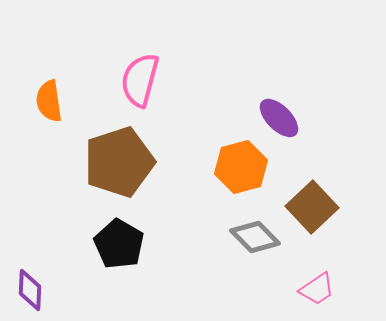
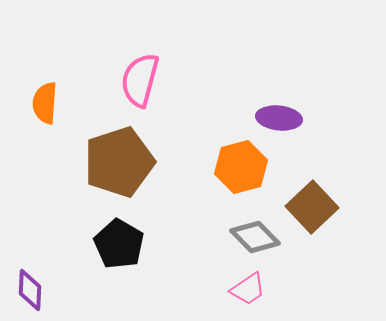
orange semicircle: moved 4 px left, 2 px down; rotated 12 degrees clockwise
purple ellipse: rotated 39 degrees counterclockwise
pink trapezoid: moved 69 px left
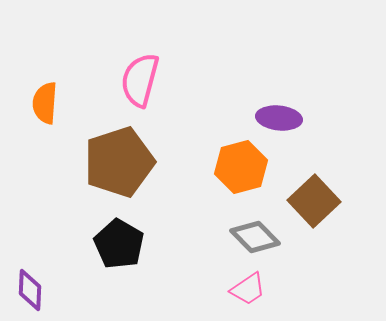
brown square: moved 2 px right, 6 px up
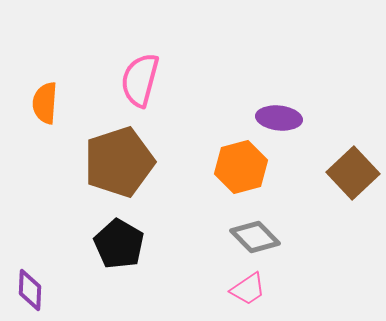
brown square: moved 39 px right, 28 px up
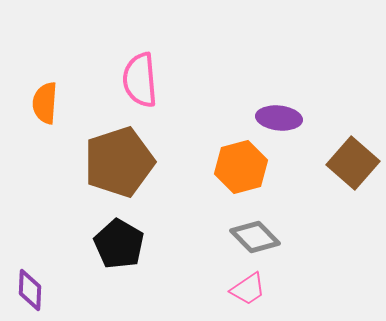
pink semicircle: rotated 20 degrees counterclockwise
brown square: moved 10 px up; rotated 6 degrees counterclockwise
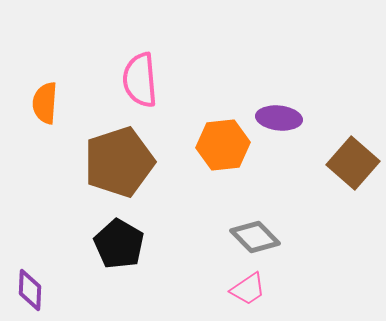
orange hexagon: moved 18 px left, 22 px up; rotated 9 degrees clockwise
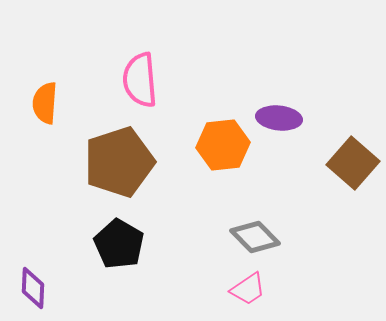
purple diamond: moved 3 px right, 2 px up
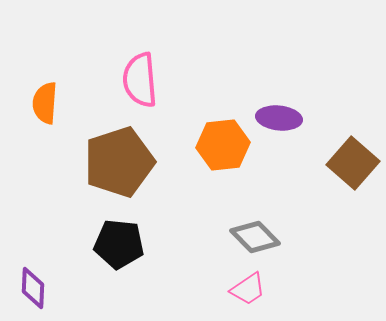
black pentagon: rotated 24 degrees counterclockwise
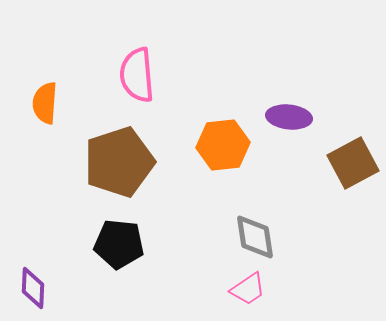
pink semicircle: moved 3 px left, 5 px up
purple ellipse: moved 10 px right, 1 px up
brown square: rotated 21 degrees clockwise
gray diamond: rotated 36 degrees clockwise
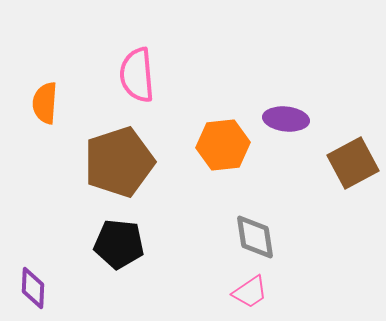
purple ellipse: moved 3 px left, 2 px down
pink trapezoid: moved 2 px right, 3 px down
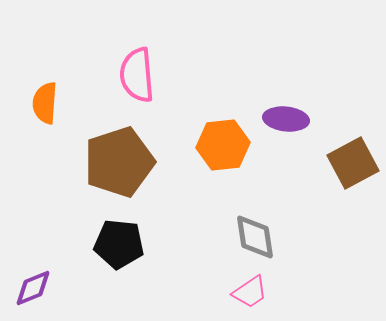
purple diamond: rotated 66 degrees clockwise
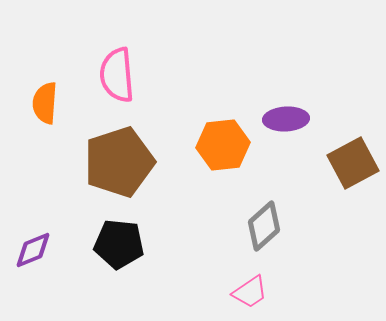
pink semicircle: moved 20 px left
purple ellipse: rotated 9 degrees counterclockwise
gray diamond: moved 9 px right, 11 px up; rotated 57 degrees clockwise
purple diamond: moved 38 px up
